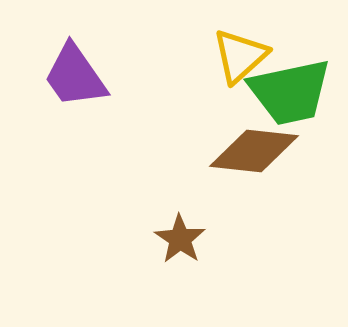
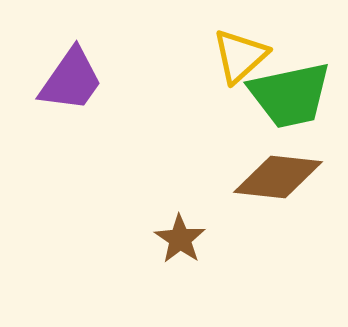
purple trapezoid: moved 4 px left, 4 px down; rotated 110 degrees counterclockwise
green trapezoid: moved 3 px down
brown diamond: moved 24 px right, 26 px down
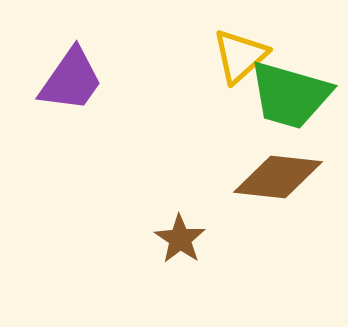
green trapezoid: rotated 28 degrees clockwise
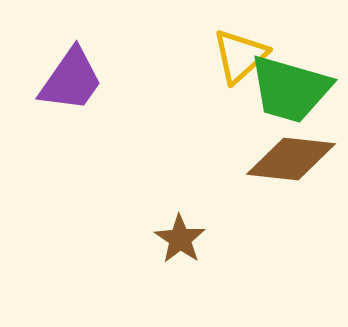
green trapezoid: moved 6 px up
brown diamond: moved 13 px right, 18 px up
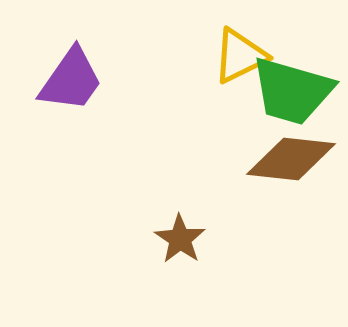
yellow triangle: rotated 16 degrees clockwise
green trapezoid: moved 2 px right, 2 px down
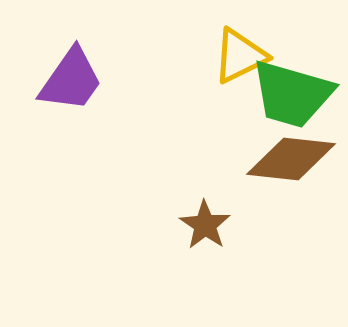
green trapezoid: moved 3 px down
brown star: moved 25 px right, 14 px up
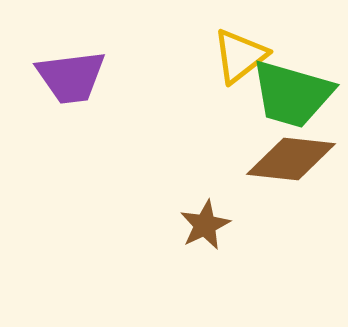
yellow triangle: rotated 12 degrees counterclockwise
purple trapezoid: moved 3 px up; rotated 48 degrees clockwise
brown star: rotated 12 degrees clockwise
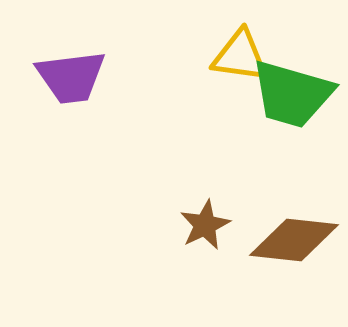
yellow triangle: rotated 46 degrees clockwise
brown diamond: moved 3 px right, 81 px down
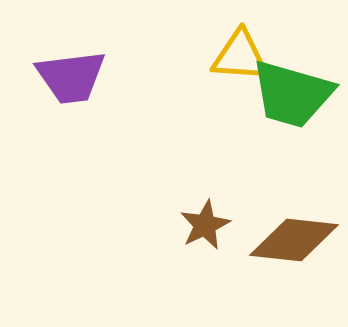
yellow triangle: rotated 4 degrees counterclockwise
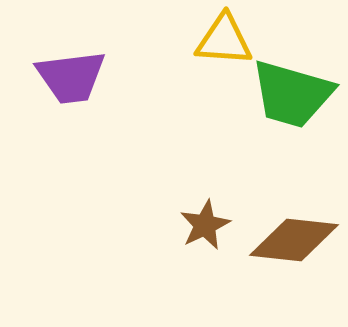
yellow triangle: moved 16 px left, 16 px up
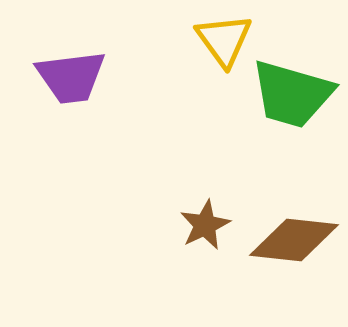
yellow triangle: rotated 50 degrees clockwise
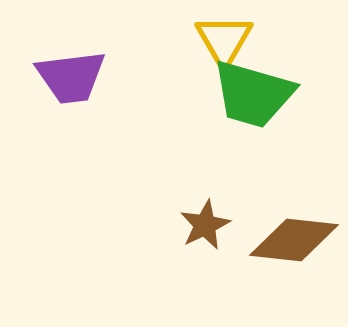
yellow triangle: rotated 6 degrees clockwise
green trapezoid: moved 39 px left
